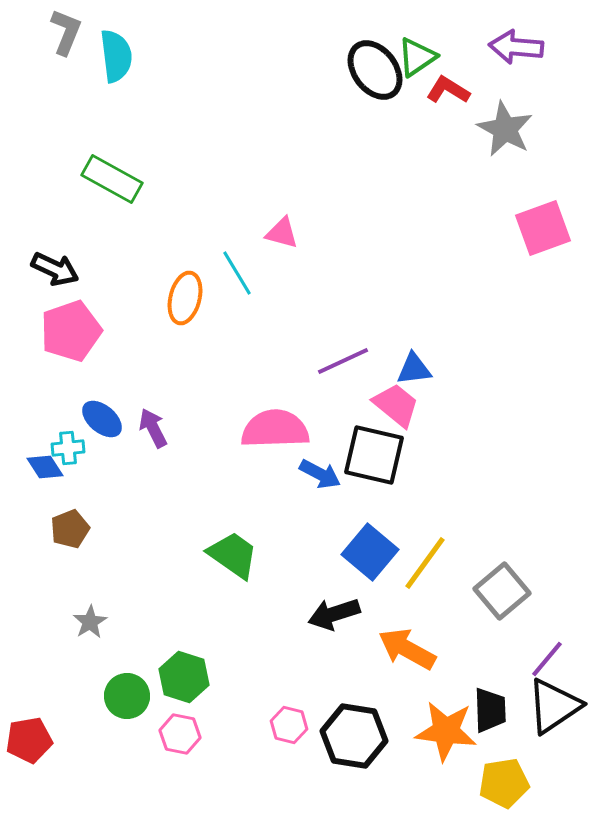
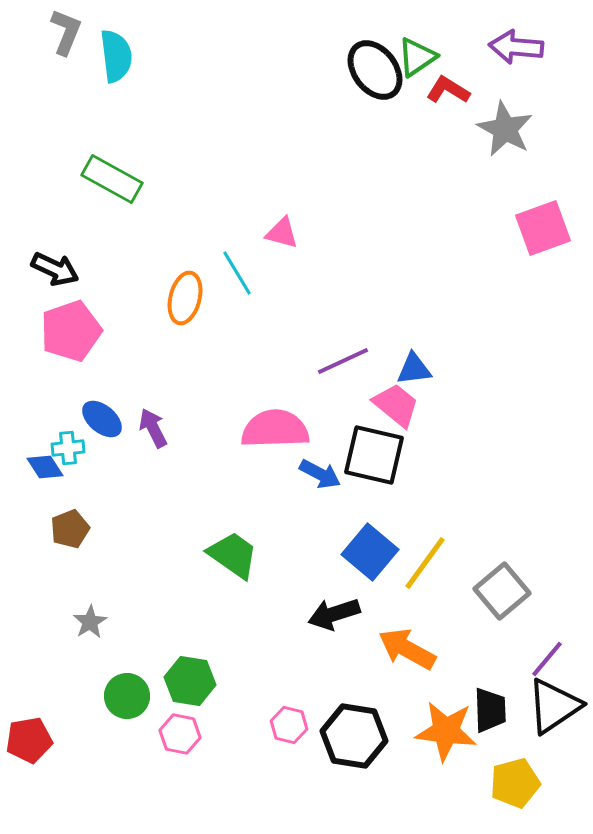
green hexagon at (184, 677): moved 6 px right, 4 px down; rotated 9 degrees counterclockwise
yellow pentagon at (504, 783): moved 11 px right; rotated 6 degrees counterclockwise
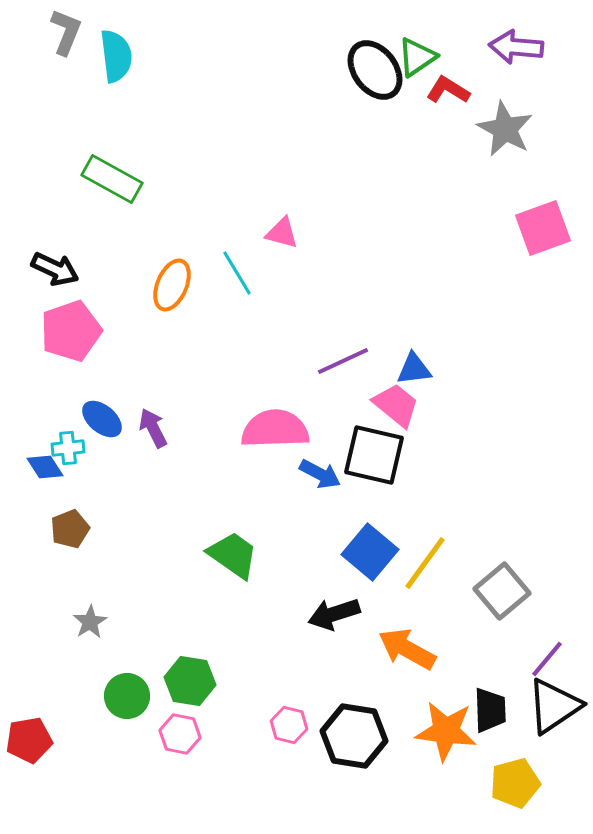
orange ellipse at (185, 298): moved 13 px left, 13 px up; rotated 9 degrees clockwise
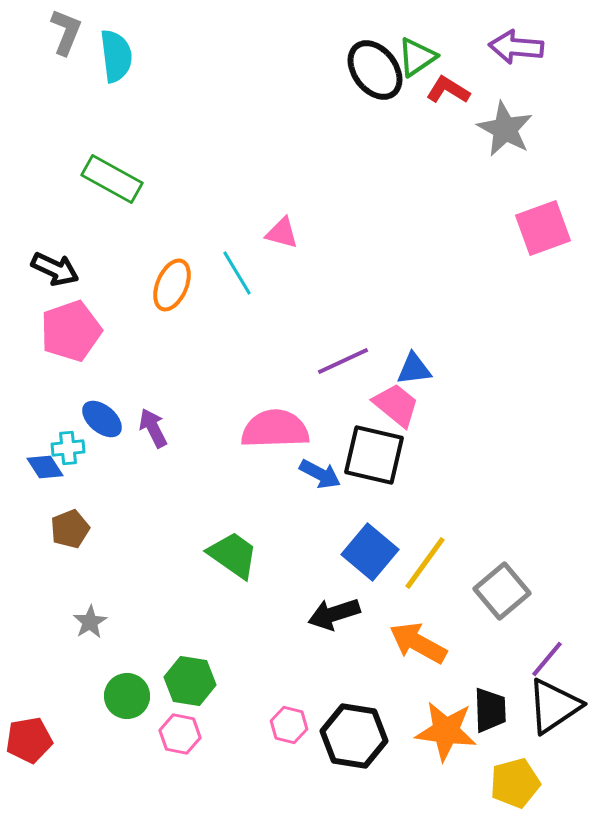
orange arrow at (407, 649): moved 11 px right, 6 px up
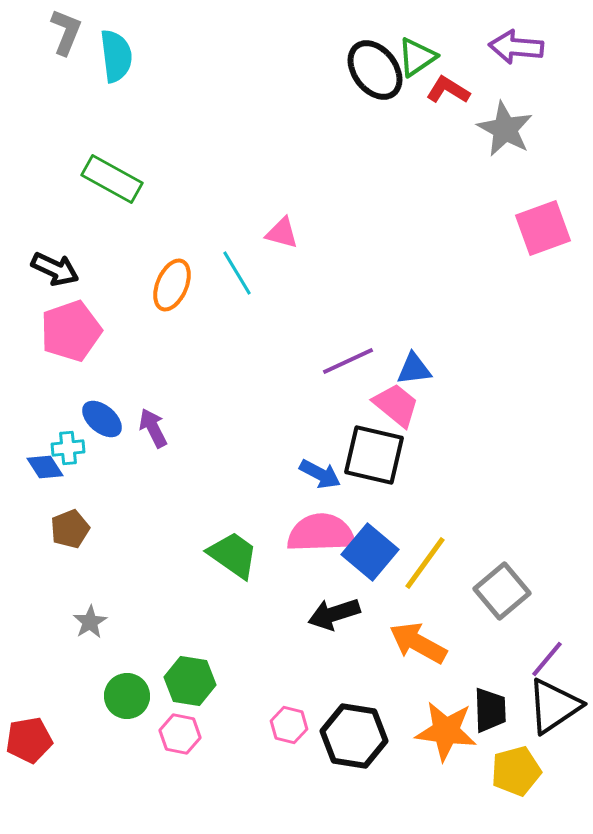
purple line at (343, 361): moved 5 px right
pink semicircle at (275, 429): moved 46 px right, 104 px down
yellow pentagon at (515, 783): moved 1 px right, 12 px up
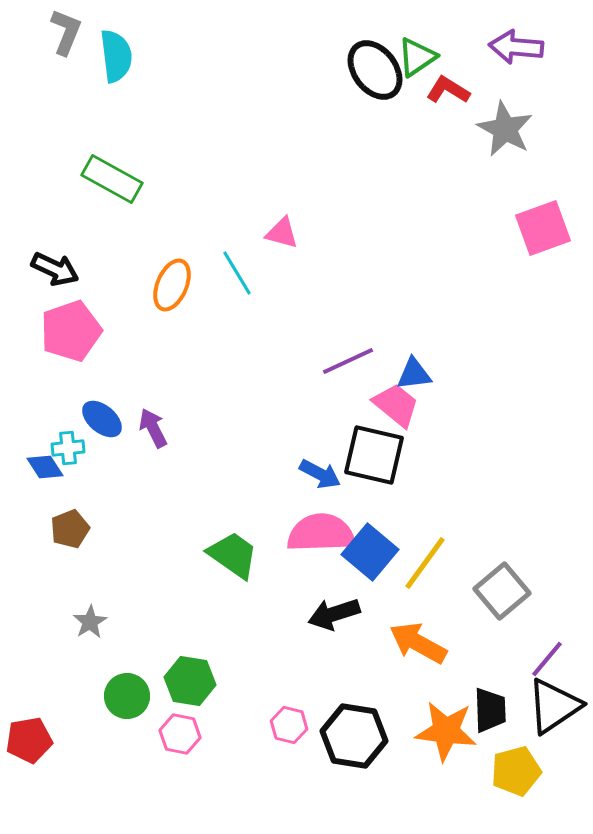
blue triangle at (414, 369): moved 5 px down
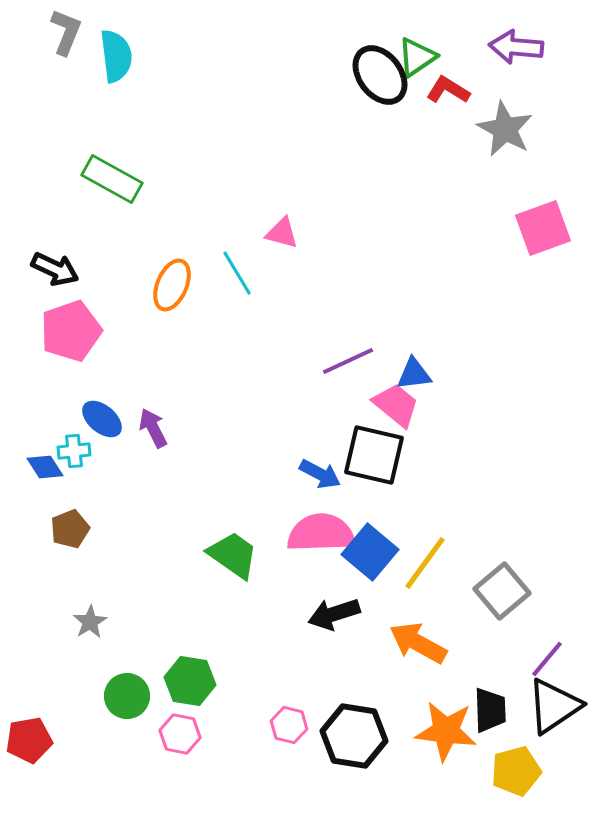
black ellipse at (375, 70): moved 5 px right, 5 px down
cyan cross at (68, 448): moved 6 px right, 3 px down
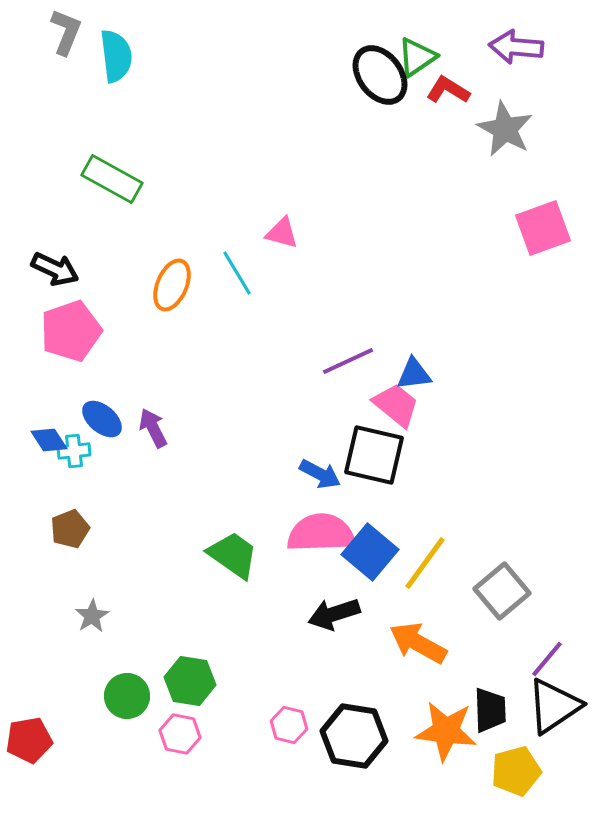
blue diamond at (45, 467): moved 4 px right, 27 px up
gray star at (90, 622): moved 2 px right, 6 px up
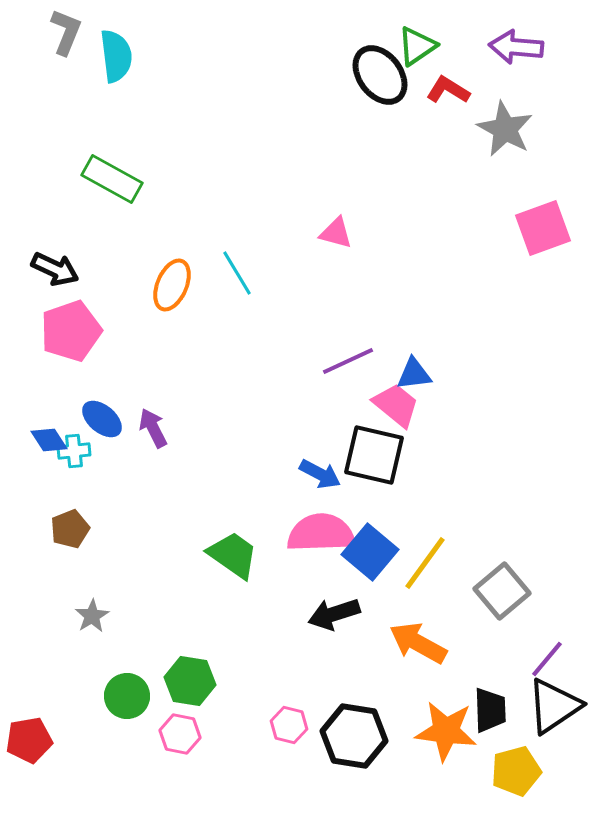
green triangle at (417, 57): moved 11 px up
pink triangle at (282, 233): moved 54 px right
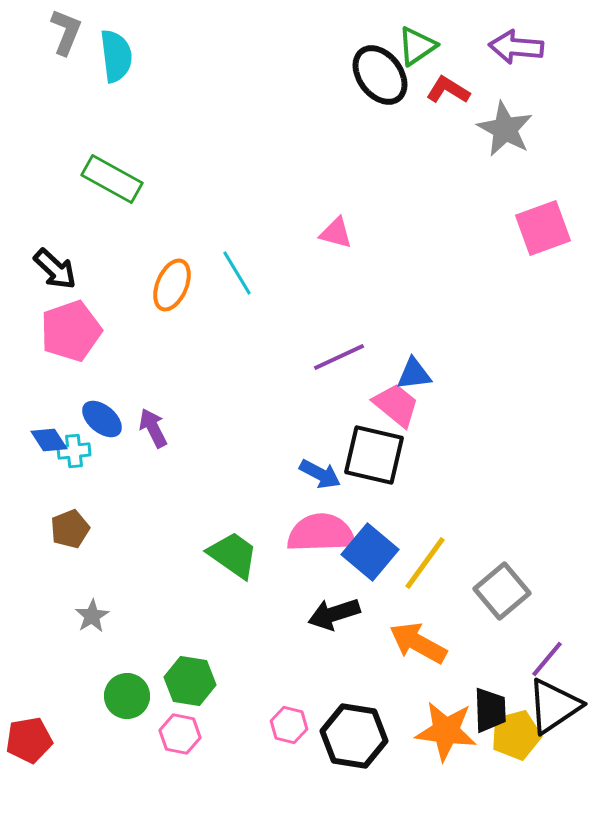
black arrow at (55, 269): rotated 18 degrees clockwise
purple line at (348, 361): moved 9 px left, 4 px up
yellow pentagon at (516, 771): moved 36 px up
